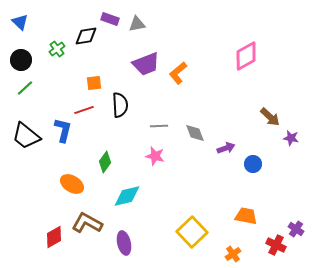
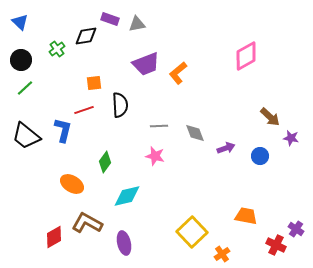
blue circle: moved 7 px right, 8 px up
orange cross: moved 11 px left
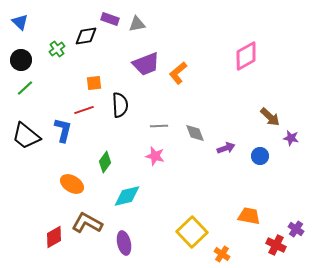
orange trapezoid: moved 3 px right
orange cross: rotated 21 degrees counterclockwise
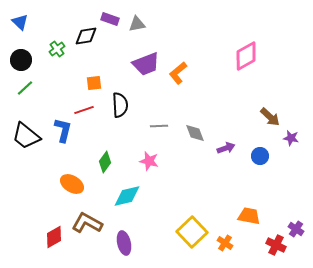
pink star: moved 6 px left, 5 px down
orange cross: moved 3 px right, 11 px up
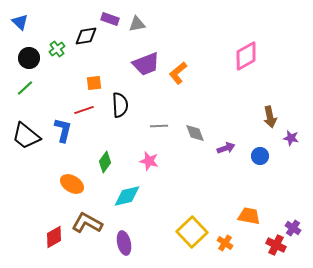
black circle: moved 8 px right, 2 px up
brown arrow: rotated 35 degrees clockwise
purple cross: moved 3 px left, 1 px up
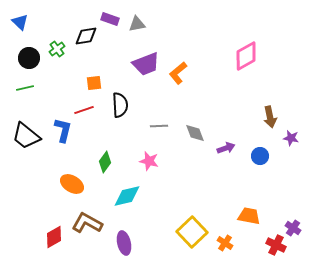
green line: rotated 30 degrees clockwise
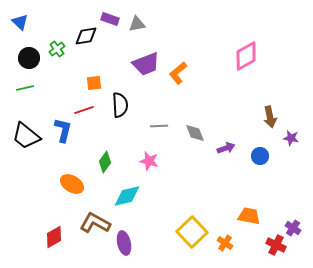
brown L-shape: moved 8 px right
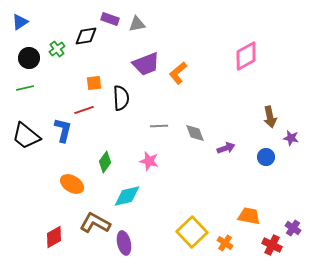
blue triangle: rotated 42 degrees clockwise
black semicircle: moved 1 px right, 7 px up
blue circle: moved 6 px right, 1 px down
red cross: moved 4 px left
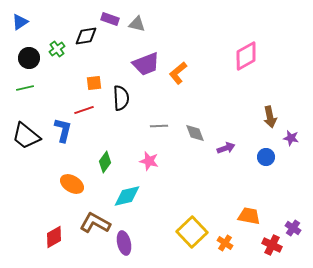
gray triangle: rotated 24 degrees clockwise
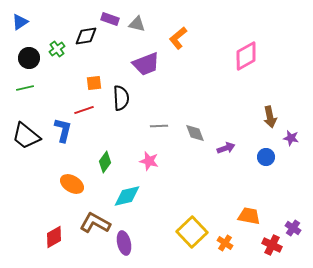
orange L-shape: moved 35 px up
